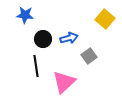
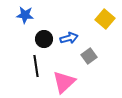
black circle: moved 1 px right
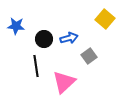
blue star: moved 9 px left, 11 px down
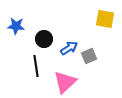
yellow square: rotated 30 degrees counterclockwise
blue arrow: moved 10 px down; rotated 18 degrees counterclockwise
gray square: rotated 14 degrees clockwise
pink triangle: moved 1 px right
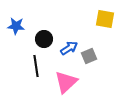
pink triangle: moved 1 px right
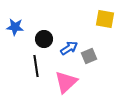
blue star: moved 1 px left, 1 px down
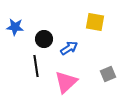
yellow square: moved 10 px left, 3 px down
gray square: moved 19 px right, 18 px down
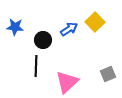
yellow square: rotated 36 degrees clockwise
black circle: moved 1 px left, 1 px down
blue arrow: moved 19 px up
black line: rotated 10 degrees clockwise
pink triangle: moved 1 px right
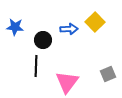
blue arrow: rotated 30 degrees clockwise
pink triangle: rotated 10 degrees counterclockwise
